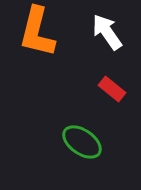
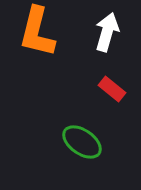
white arrow: rotated 51 degrees clockwise
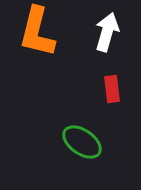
red rectangle: rotated 44 degrees clockwise
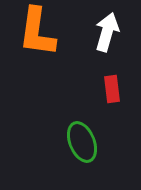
orange L-shape: rotated 6 degrees counterclockwise
green ellipse: rotated 33 degrees clockwise
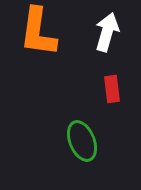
orange L-shape: moved 1 px right
green ellipse: moved 1 px up
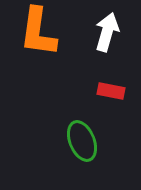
red rectangle: moved 1 px left, 2 px down; rotated 72 degrees counterclockwise
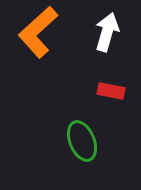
orange L-shape: rotated 40 degrees clockwise
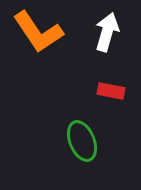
orange L-shape: rotated 82 degrees counterclockwise
